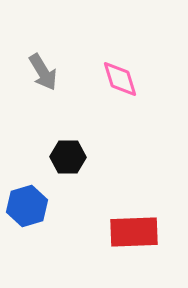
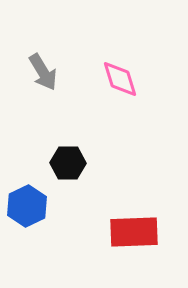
black hexagon: moved 6 px down
blue hexagon: rotated 9 degrees counterclockwise
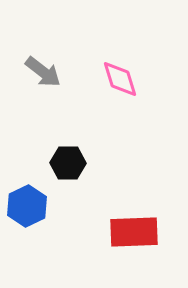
gray arrow: rotated 21 degrees counterclockwise
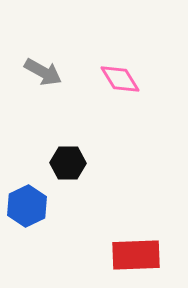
gray arrow: rotated 9 degrees counterclockwise
pink diamond: rotated 15 degrees counterclockwise
red rectangle: moved 2 px right, 23 px down
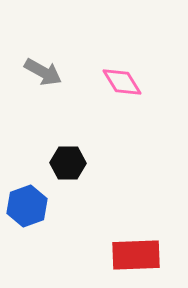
pink diamond: moved 2 px right, 3 px down
blue hexagon: rotated 6 degrees clockwise
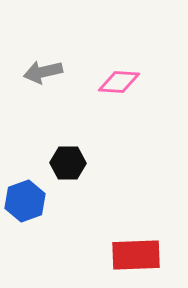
gray arrow: rotated 138 degrees clockwise
pink diamond: moved 3 px left; rotated 54 degrees counterclockwise
blue hexagon: moved 2 px left, 5 px up
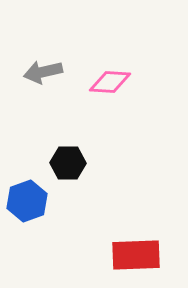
pink diamond: moved 9 px left
blue hexagon: moved 2 px right
